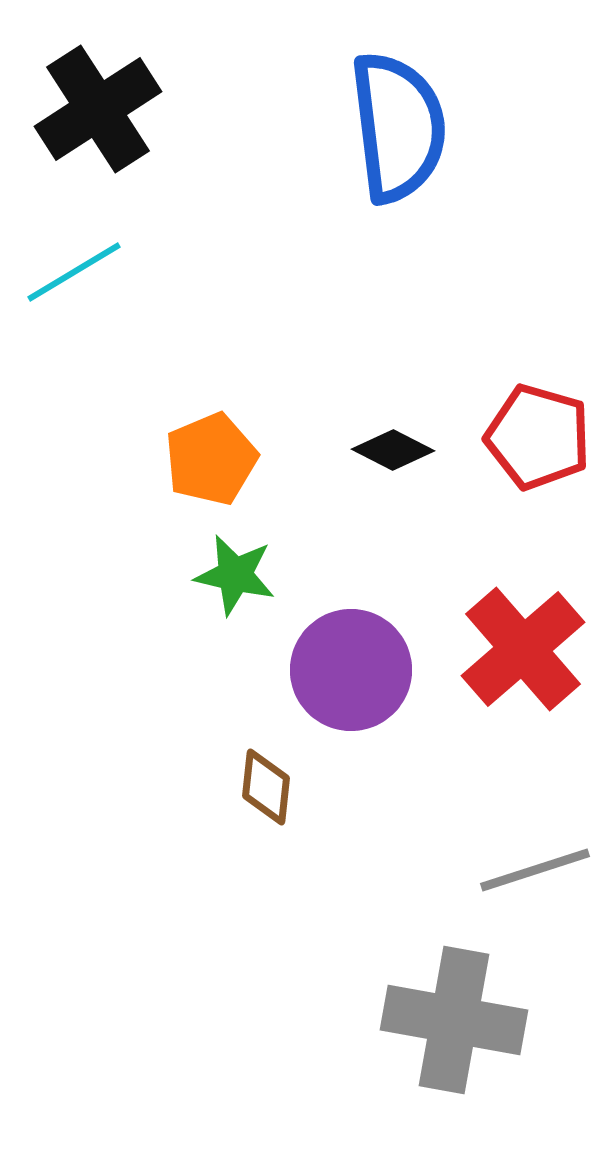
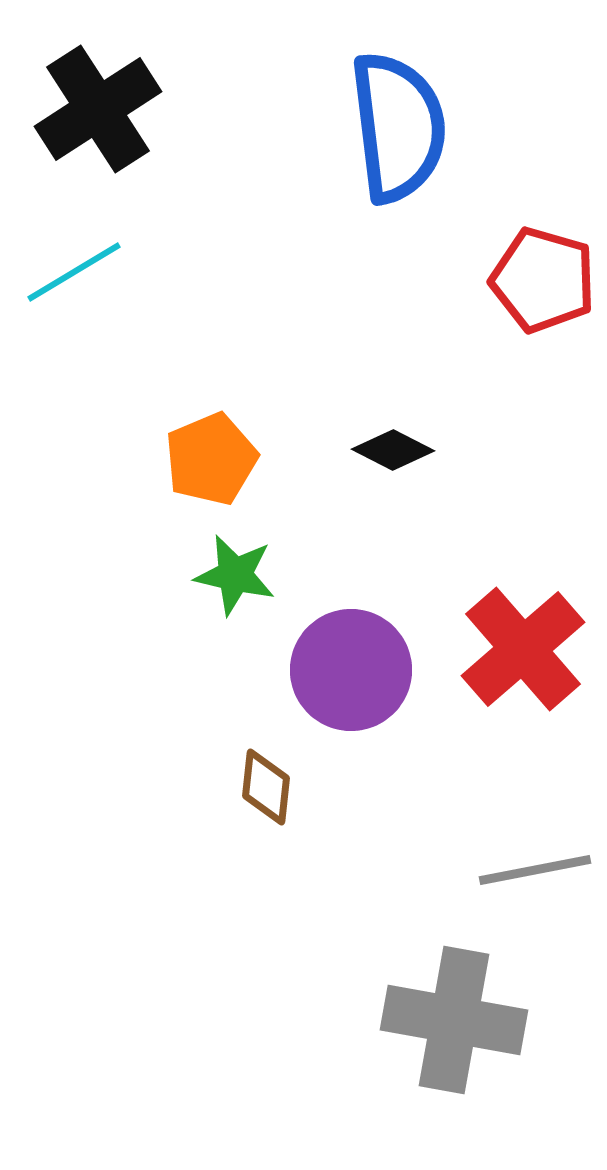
red pentagon: moved 5 px right, 157 px up
gray line: rotated 7 degrees clockwise
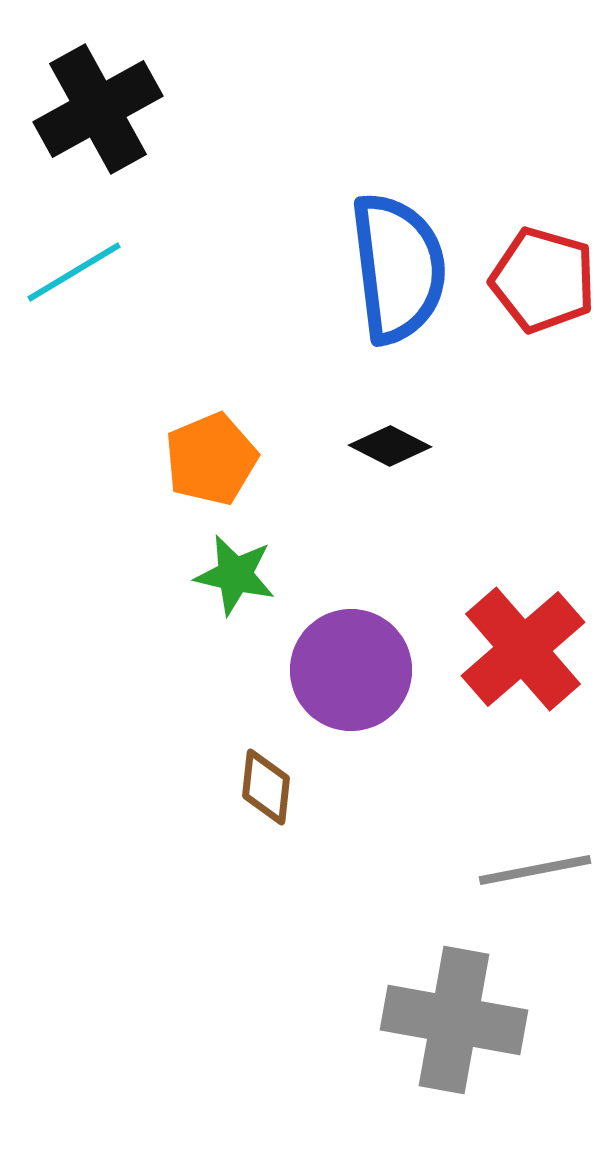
black cross: rotated 4 degrees clockwise
blue semicircle: moved 141 px down
black diamond: moved 3 px left, 4 px up
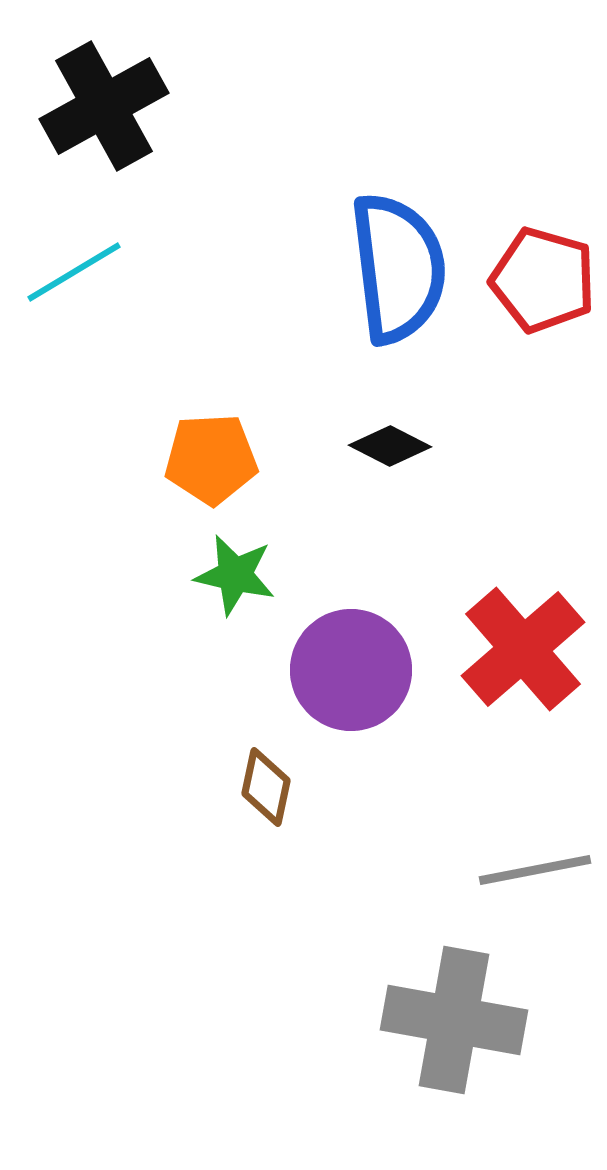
black cross: moved 6 px right, 3 px up
orange pentagon: rotated 20 degrees clockwise
brown diamond: rotated 6 degrees clockwise
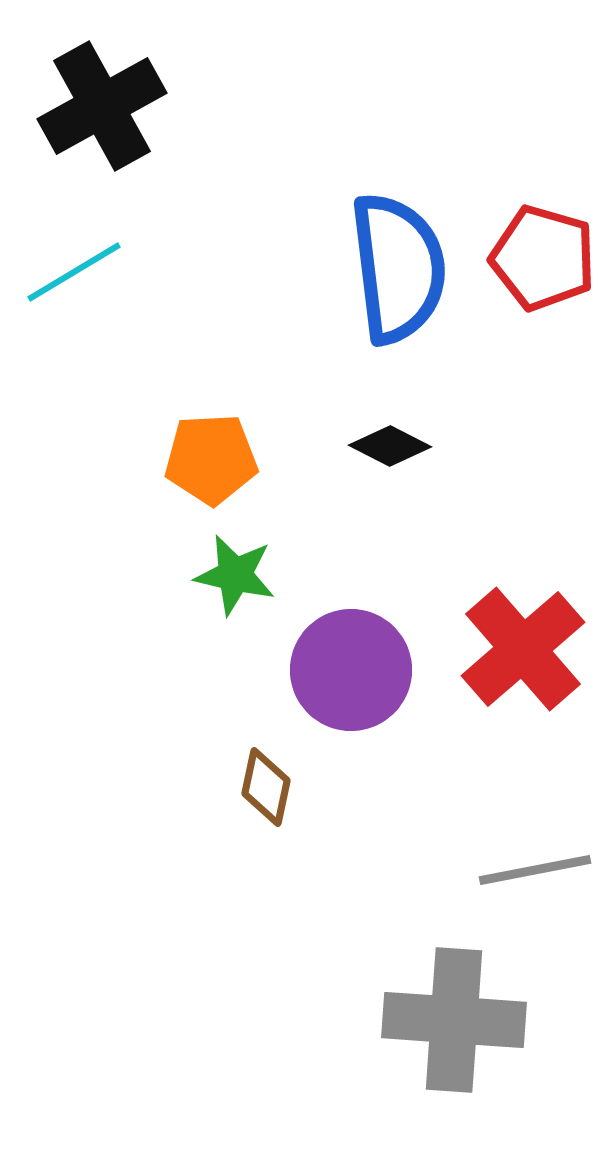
black cross: moved 2 px left
red pentagon: moved 22 px up
gray cross: rotated 6 degrees counterclockwise
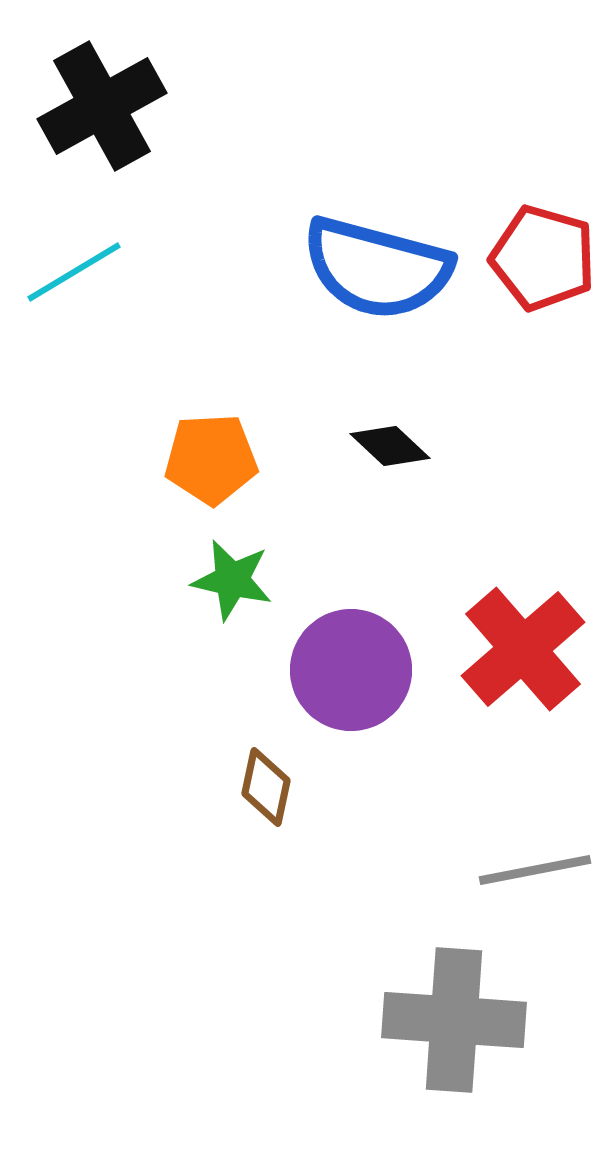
blue semicircle: moved 21 px left; rotated 112 degrees clockwise
black diamond: rotated 16 degrees clockwise
green star: moved 3 px left, 5 px down
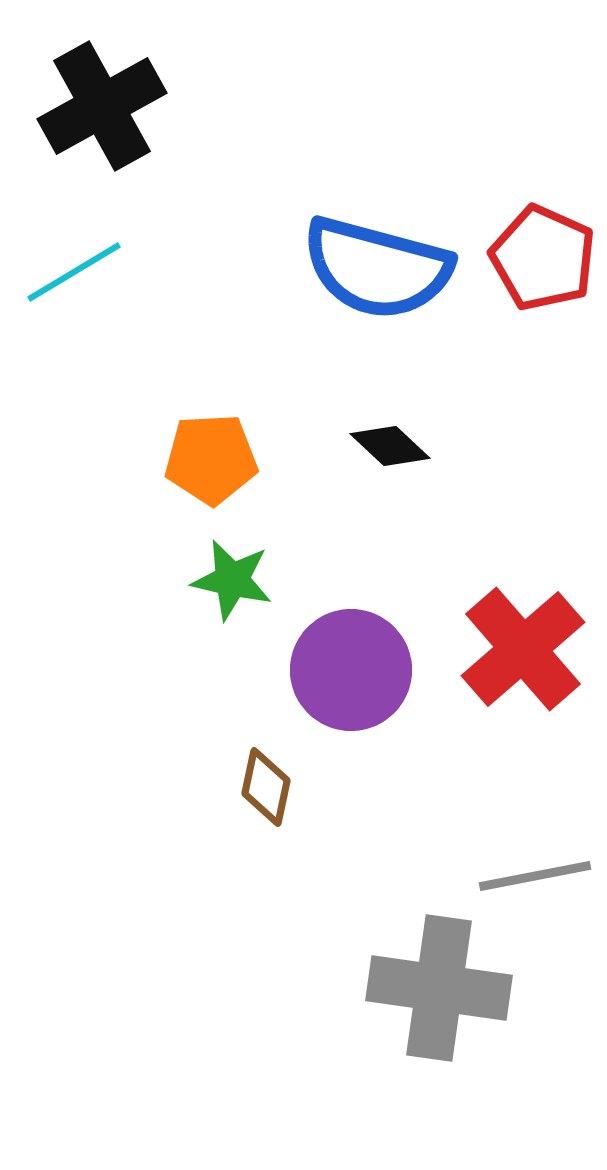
red pentagon: rotated 8 degrees clockwise
gray line: moved 6 px down
gray cross: moved 15 px left, 32 px up; rotated 4 degrees clockwise
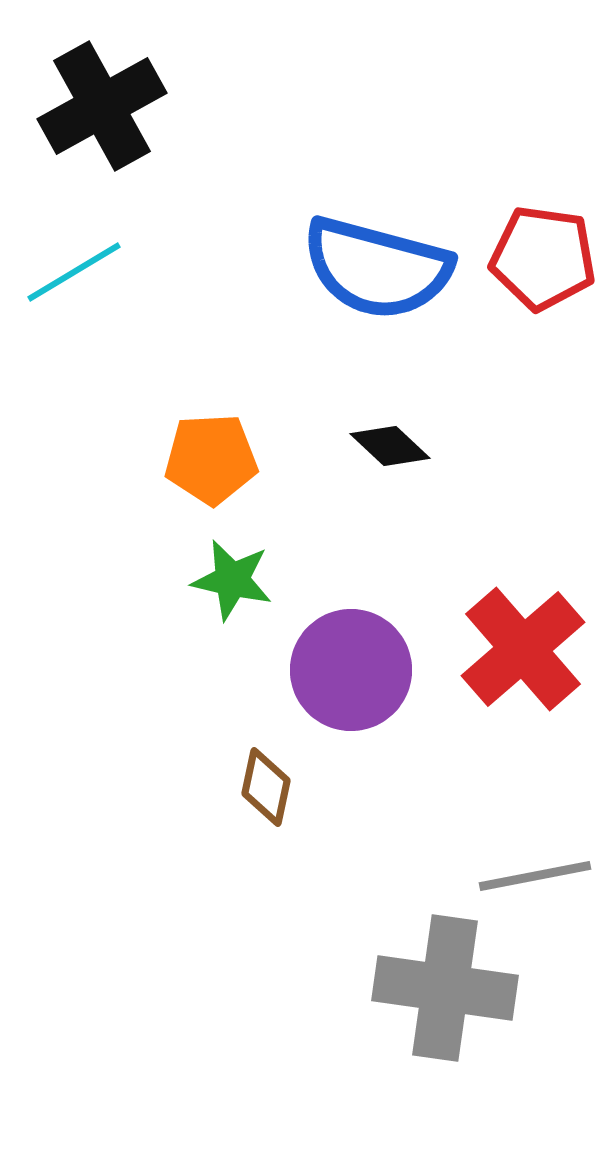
red pentagon: rotated 16 degrees counterclockwise
gray cross: moved 6 px right
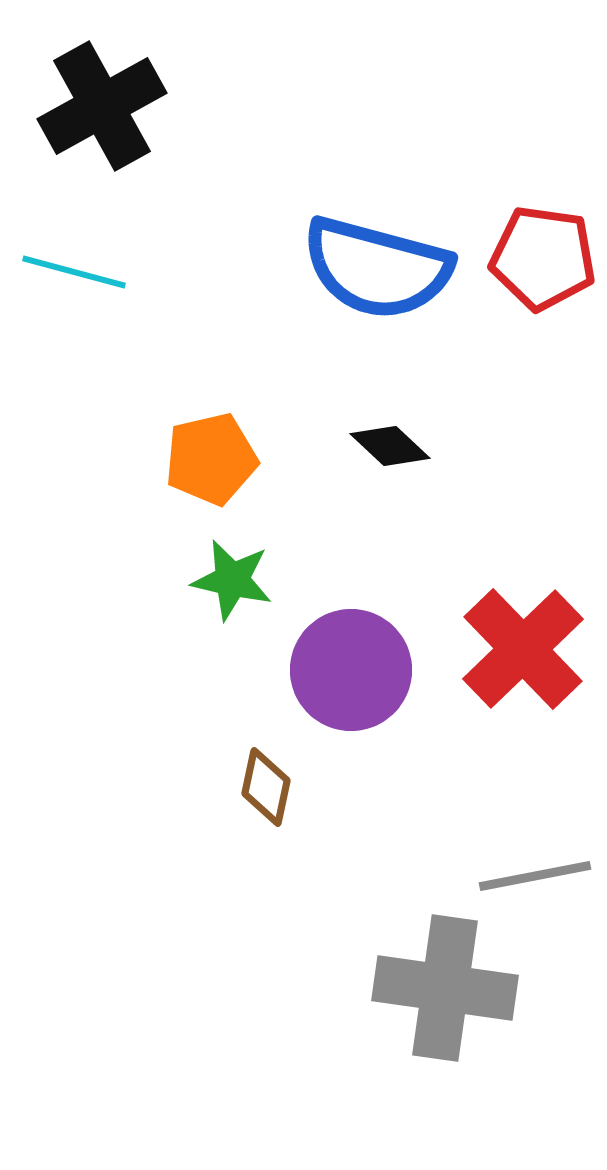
cyan line: rotated 46 degrees clockwise
orange pentagon: rotated 10 degrees counterclockwise
red cross: rotated 3 degrees counterclockwise
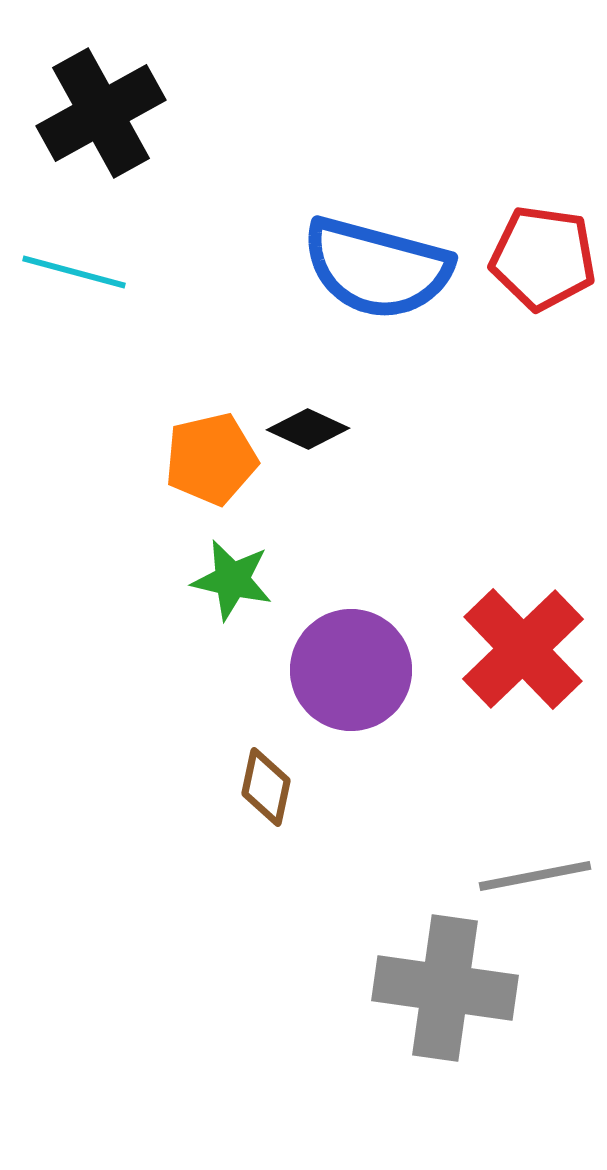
black cross: moved 1 px left, 7 px down
black diamond: moved 82 px left, 17 px up; rotated 18 degrees counterclockwise
